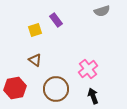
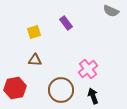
gray semicircle: moved 9 px right; rotated 42 degrees clockwise
purple rectangle: moved 10 px right, 3 px down
yellow square: moved 1 px left, 2 px down
brown triangle: rotated 32 degrees counterclockwise
brown circle: moved 5 px right, 1 px down
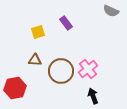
yellow square: moved 4 px right
brown circle: moved 19 px up
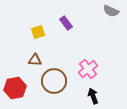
brown circle: moved 7 px left, 10 px down
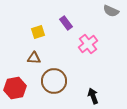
brown triangle: moved 1 px left, 2 px up
pink cross: moved 25 px up
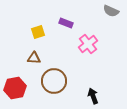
purple rectangle: rotated 32 degrees counterclockwise
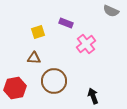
pink cross: moved 2 px left
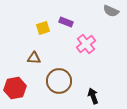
purple rectangle: moved 1 px up
yellow square: moved 5 px right, 4 px up
brown circle: moved 5 px right
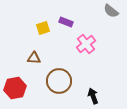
gray semicircle: rotated 14 degrees clockwise
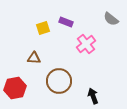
gray semicircle: moved 8 px down
